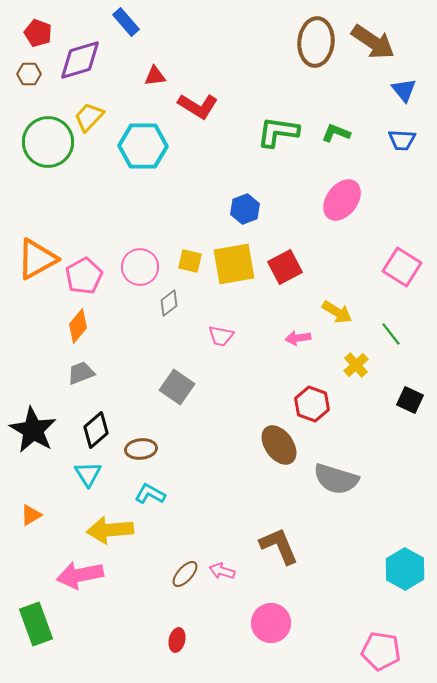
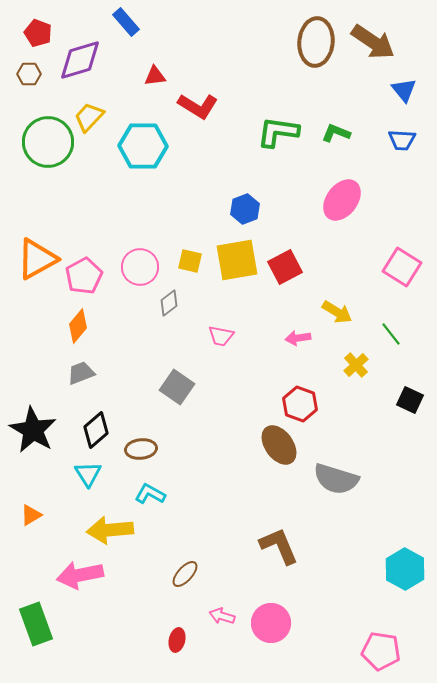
yellow square at (234, 264): moved 3 px right, 4 px up
red hexagon at (312, 404): moved 12 px left
pink arrow at (222, 571): moved 45 px down
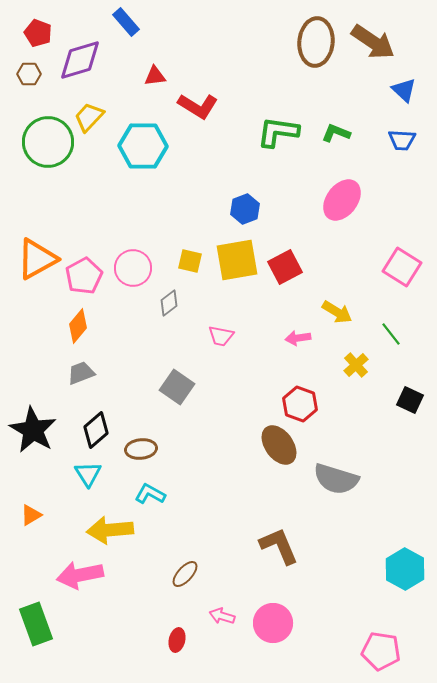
blue triangle at (404, 90): rotated 8 degrees counterclockwise
pink circle at (140, 267): moved 7 px left, 1 px down
pink circle at (271, 623): moved 2 px right
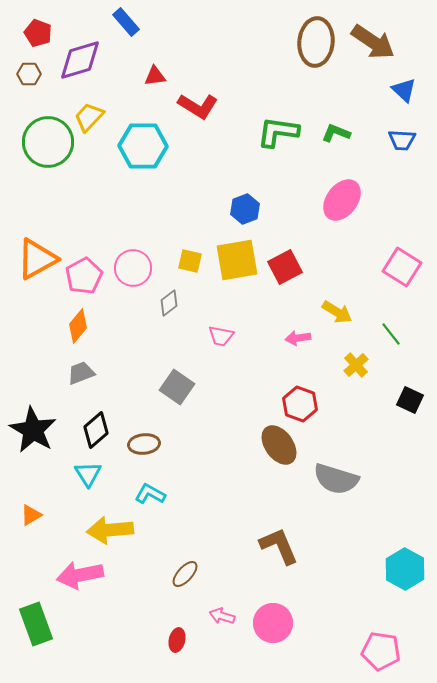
brown ellipse at (141, 449): moved 3 px right, 5 px up
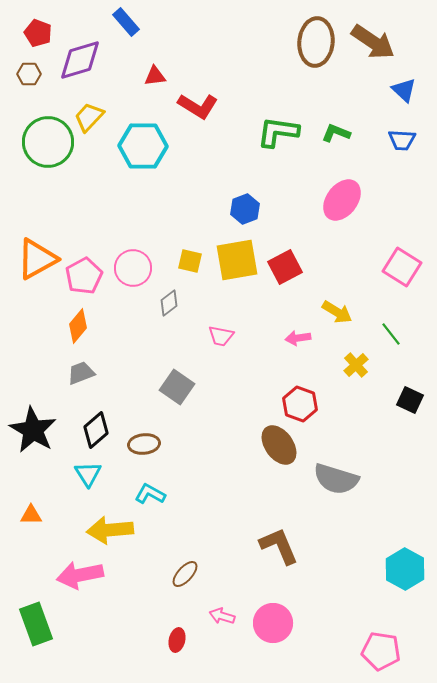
orange triangle at (31, 515): rotated 30 degrees clockwise
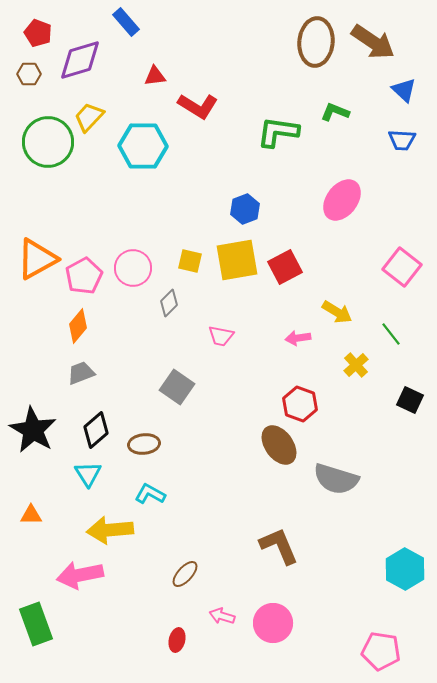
green L-shape at (336, 133): moved 1 px left, 21 px up
pink square at (402, 267): rotated 6 degrees clockwise
gray diamond at (169, 303): rotated 8 degrees counterclockwise
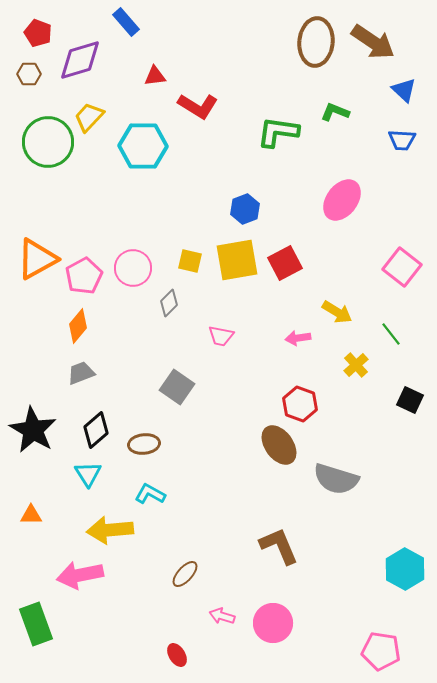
red square at (285, 267): moved 4 px up
red ellipse at (177, 640): moved 15 px down; rotated 45 degrees counterclockwise
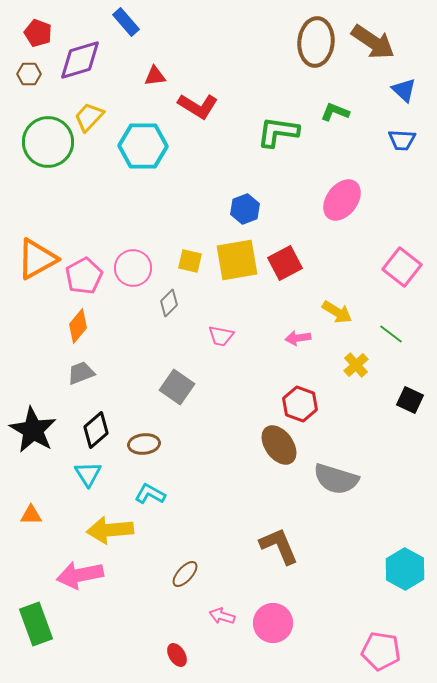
green line at (391, 334): rotated 15 degrees counterclockwise
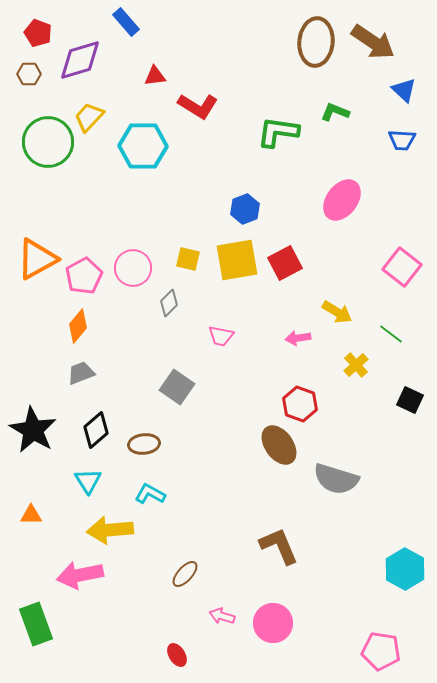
yellow square at (190, 261): moved 2 px left, 2 px up
cyan triangle at (88, 474): moved 7 px down
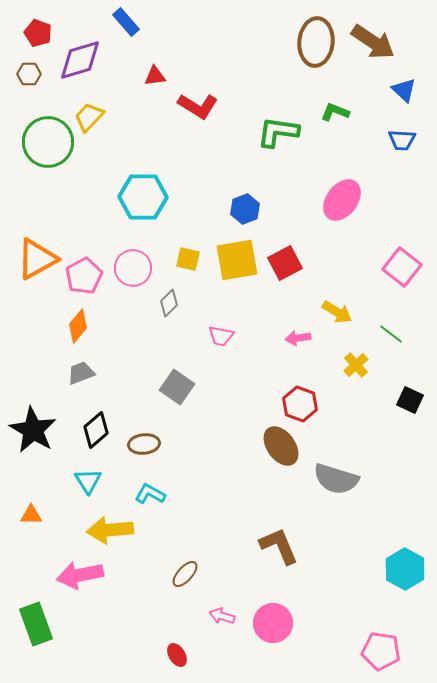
cyan hexagon at (143, 146): moved 51 px down
brown ellipse at (279, 445): moved 2 px right, 1 px down
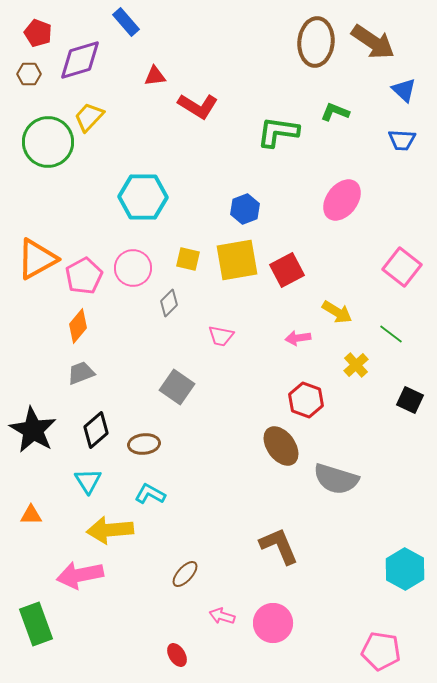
red square at (285, 263): moved 2 px right, 7 px down
red hexagon at (300, 404): moved 6 px right, 4 px up
